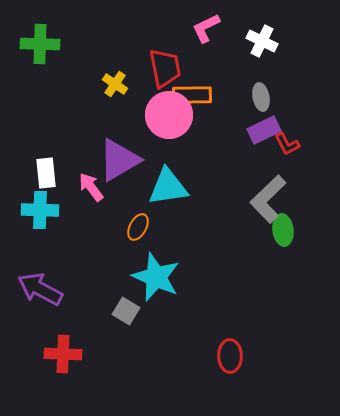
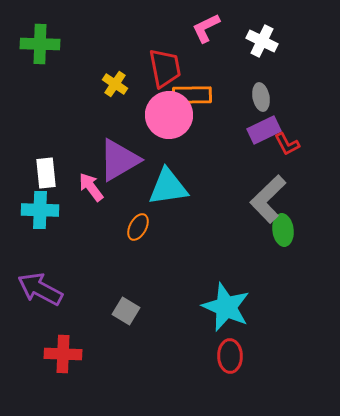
cyan star: moved 70 px right, 30 px down
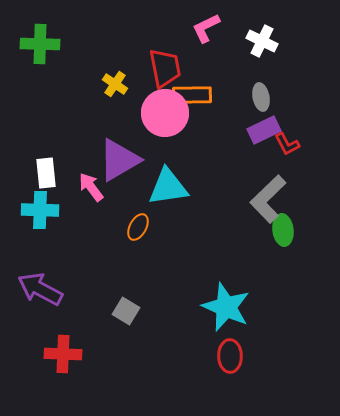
pink circle: moved 4 px left, 2 px up
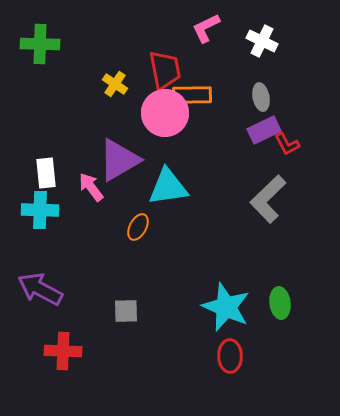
red trapezoid: moved 2 px down
green ellipse: moved 3 px left, 73 px down
gray square: rotated 32 degrees counterclockwise
red cross: moved 3 px up
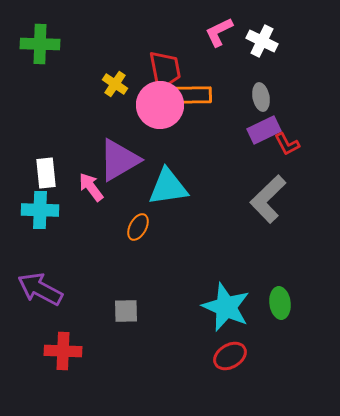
pink L-shape: moved 13 px right, 4 px down
pink circle: moved 5 px left, 8 px up
red ellipse: rotated 60 degrees clockwise
